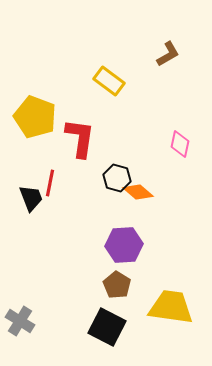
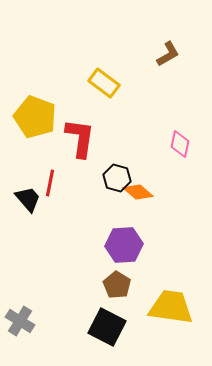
yellow rectangle: moved 5 px left, 2 px down
black trapezoid: moved 3 px left, 1 px down; rotated 20 degrees counterclockwise
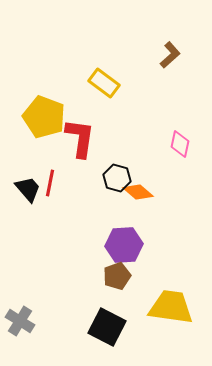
brown L-shape: moved 2 px right, 1 px down; rotated 12 degrees counterclockwise
yellow pentagon: moved 9 px right
black trapezoid: moved 10 px up
brown pentagon: moved 9 px up; rotated 20 degrees clockwise
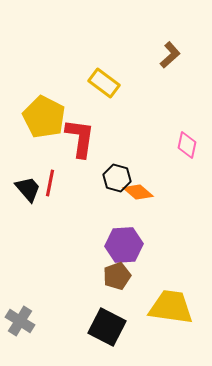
yellow pentagon: rotated 6 degrees clockwise
pink diamond: moved 7 px right, 1 px down
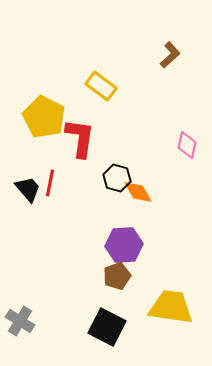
yellow rectangle: moved 3 px left, 3 px down
orange diamond: rotated 20 degrees clockwise
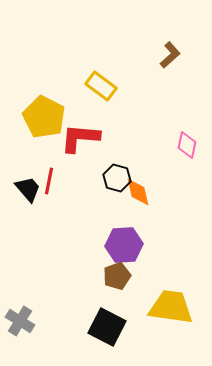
red L-shape: rotated 93 degrees counterclockwise
red line: moved 1 px left, 2 px up
orange diamond: rotated 16 degrees clockwise
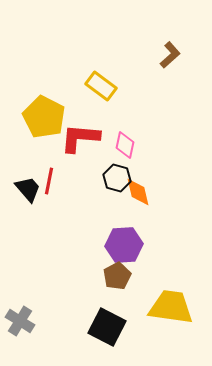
pink diamond: moved 62 px left
brown pentagon: rotated 8 degrees counterclockwise
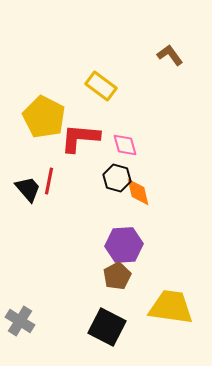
brown L-shape: rotated 84 degrees counterclockwise
pink diamond: rotated 28 degrees counterclockwise
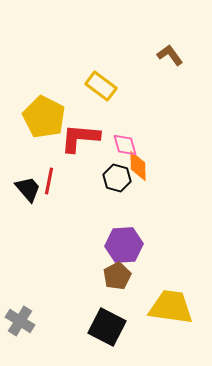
orange diamond: moved 26 px up; rotated 12 degrees clockwise
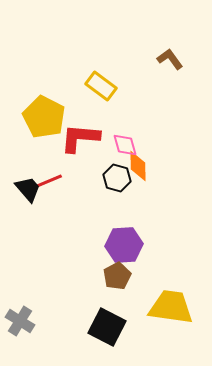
brown L-shape: moved 4 px down
red line: rotated 56 degrees clockwise
